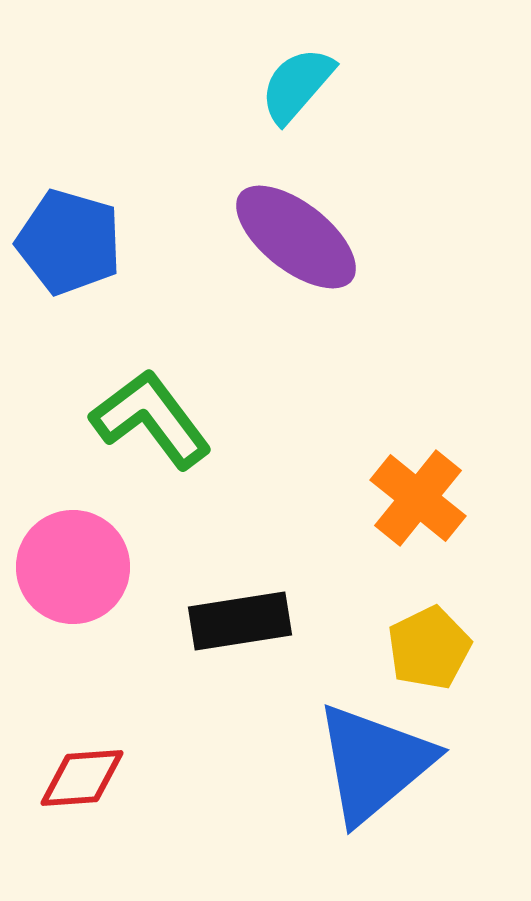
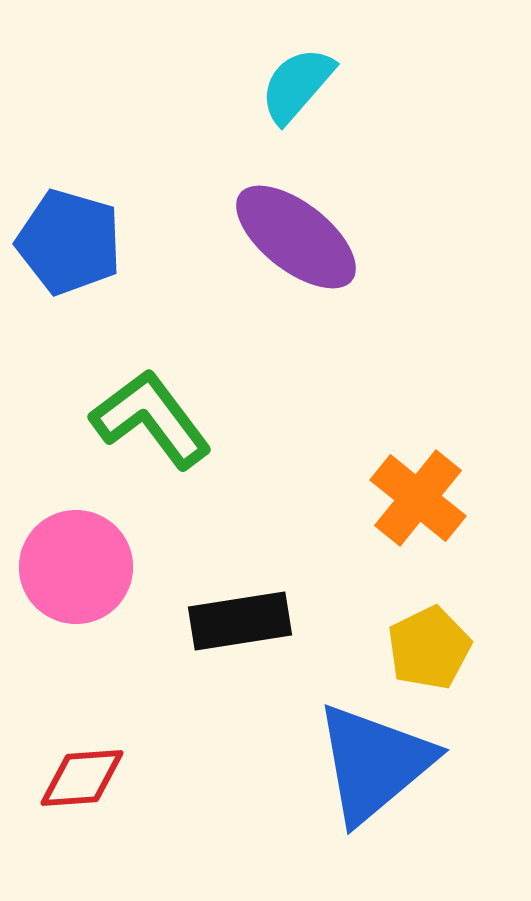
pink circle: moved 3 px right
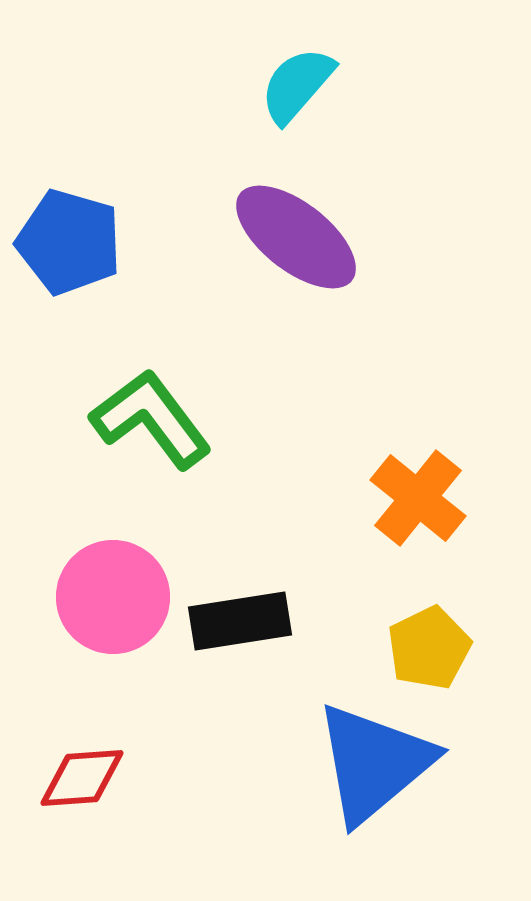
pink circle: moved 37 px right, 30 px down
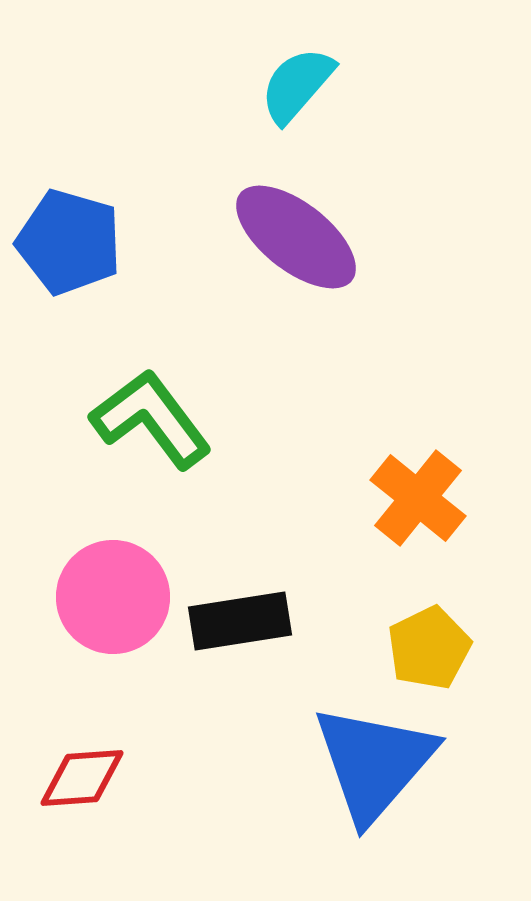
blue triangle: rotated 9 degrees counterclockwise
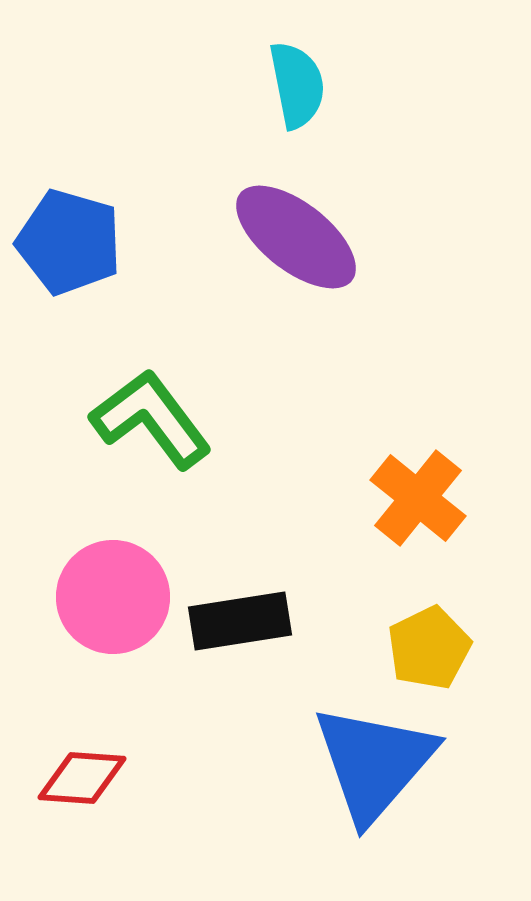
cyan semicircle: rotated 128 degrees clockwise
red diamond: rotated 8 degrees clockwise
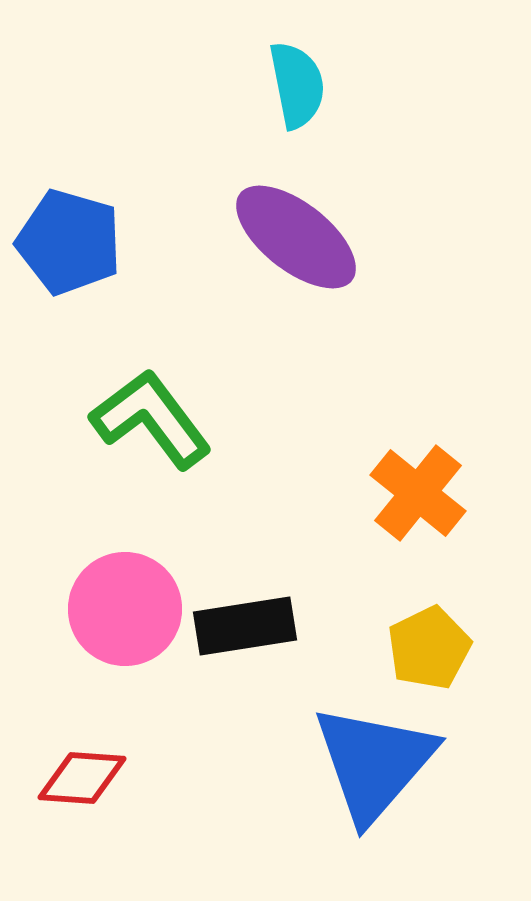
orange cross: moved 5 px up
pink circle: moved 12 px right, 12 px down
black rectangle: moved 5 px right, 5 px down
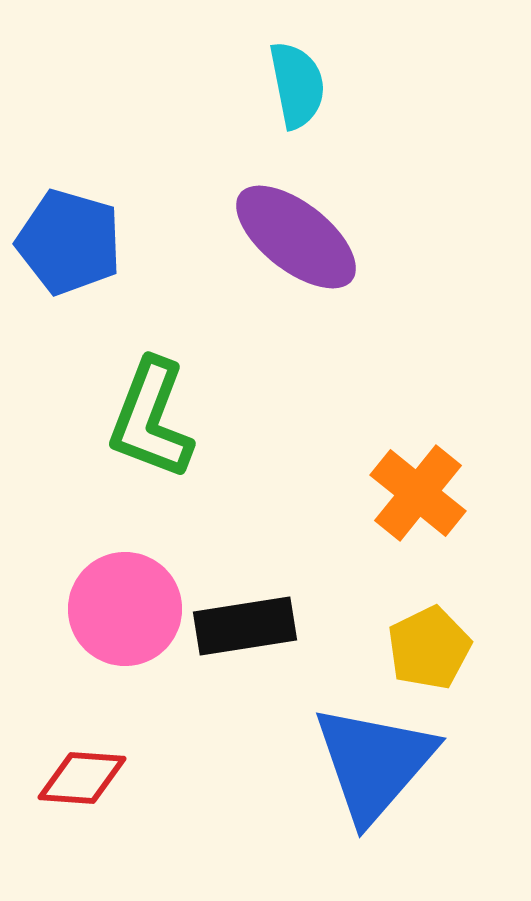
green L-shape: rotated 122 degrees counterclockwise
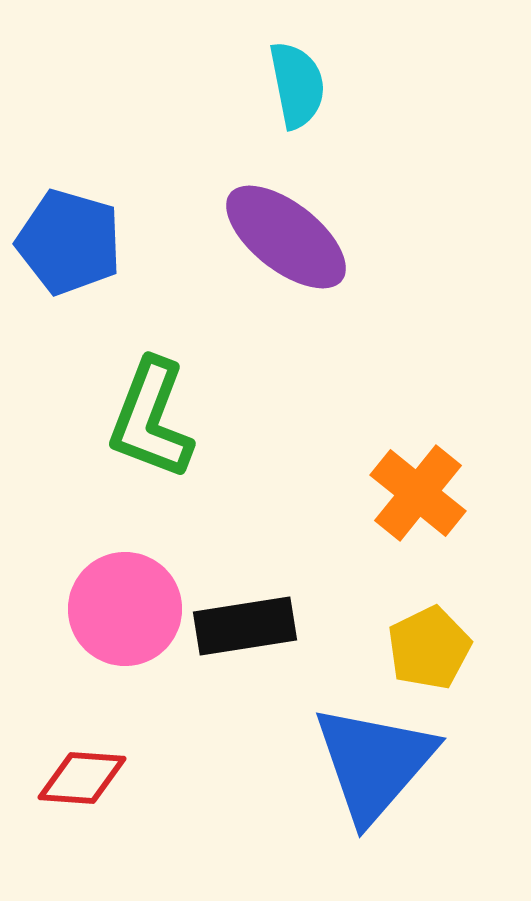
purple ellipse: moved 10 px left
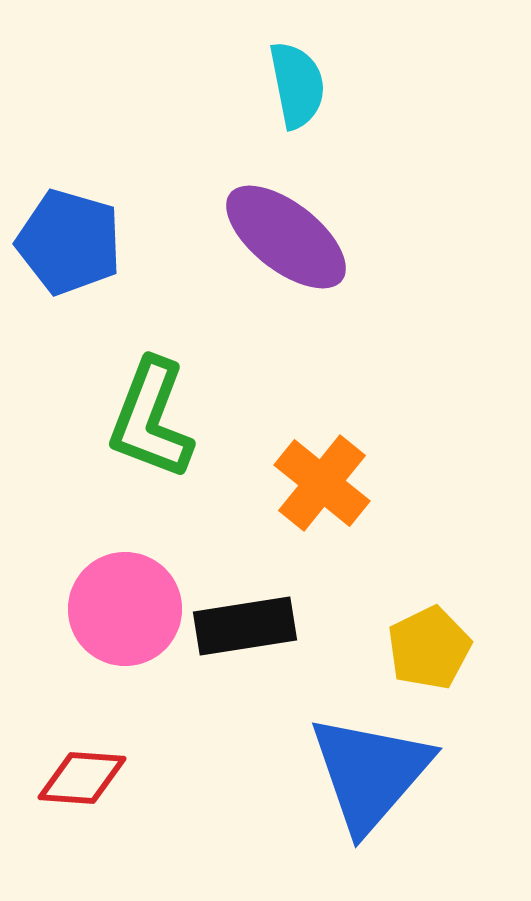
orange cross: moved 96 px left, 10 px up
blue triangle: moved 4 px left, 10 px down
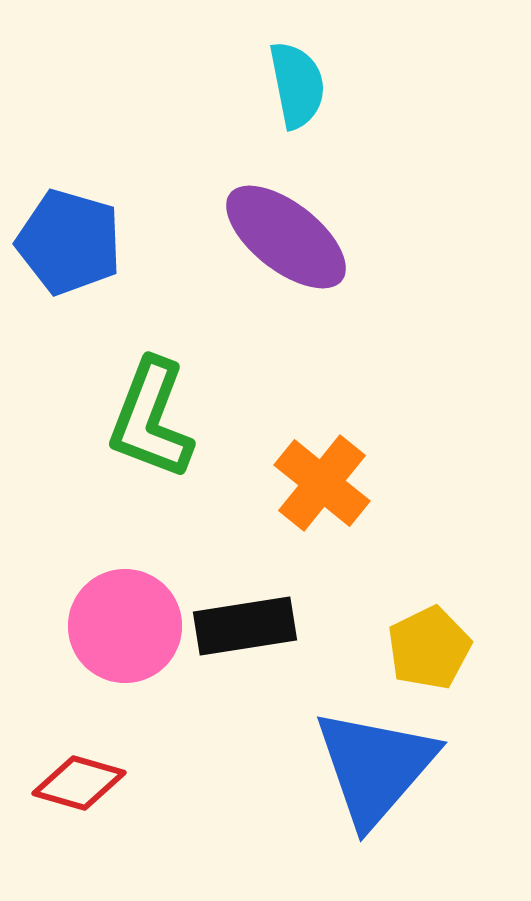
pink circle: moved 17 px down
blue triangle: moved 5 px right, 6 px up
red diamond: moved 3 px left, 5 px down; rotated 12 degrees clockwise
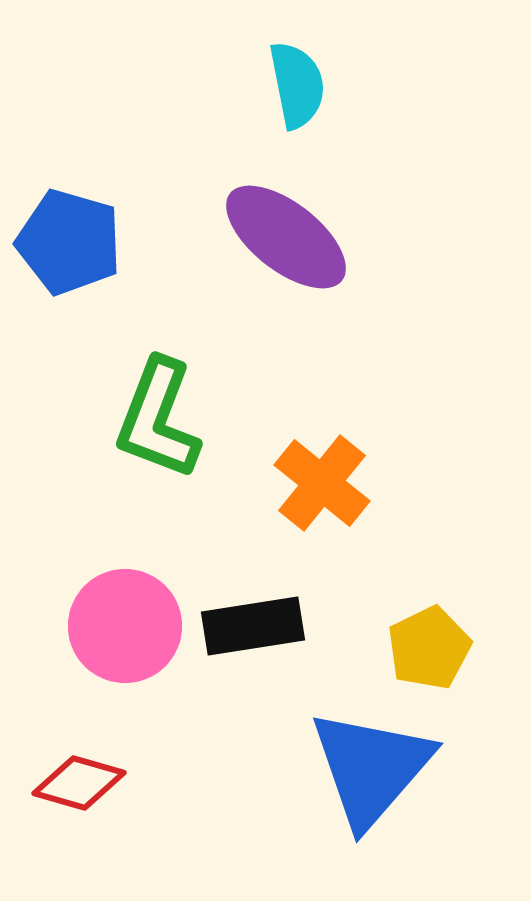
green L-shape: moved 7 px right
black rectangle: moved 8 px right
blue triangle: moved 4 px left, 1 px down
